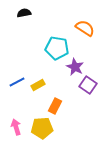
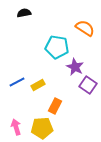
cyan pentagon: moved 1 px up
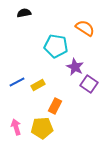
cyan pentagon: moved 1 px left, 1 px up
purple square: moved 1 px right, 1 px up
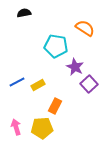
purple square: rotated 12 degrees clockwise
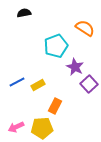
cyan pentagon: rotated 30 degrees counterclockwise
pink arrow: rotated 98 degrees counterclockwise
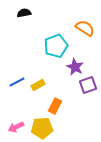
purple square: moved 1 px left, 1 px down; rotated 24 degrees clockwise
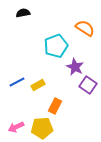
black semicircle: moved 1 px left
purple square: rotated 36 degrees counterclockwise
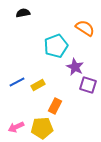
purple square: rotated 18 degrees counterclockwise
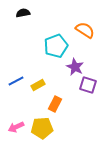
orange semicircle: moved 2 px down
blue line: moved 1 px left, 1 px up
orange rectangle: moved 2 px up
